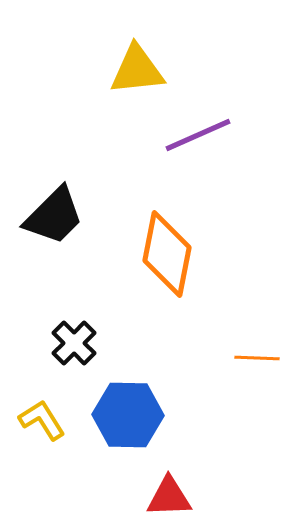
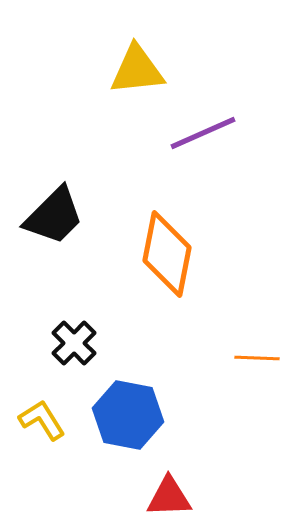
purple line: moved 5 px right, 2 px up
blue hexagon: rotated 10 degrees clockwise
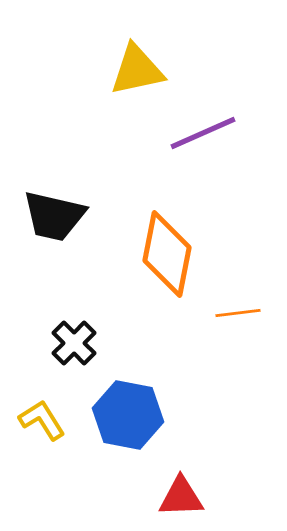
yellow triangle: rotated 6 degrees counterclockwise
black trapezoid: rotated 58 degrees clockwise
orange line: moved 19 px left, 45 px up; rotated 9 degrees counterclockwise
red triangle: moved 12 px right
